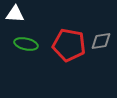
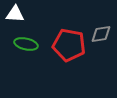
gray diamond: moved 7 px up
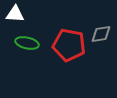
green ellipse: moved 1 px right, 1 px up
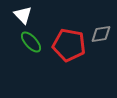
white triangle: moved 8 px right, 1 px down; rotated 42 degrees clockwise
green ellipse: moved 4 px right, 1 px up; rotated 35 degrees clockwise
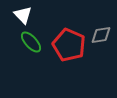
gray diamond: moved 1 px down
red pentagon: rotated 12 degrees clockwise
